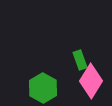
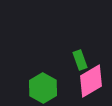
pink diamond: rotated 28 degrees clockwise
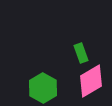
green rectangle: moved 1 px right, 7 px up
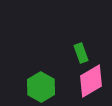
green hexagon: moved 2 px left, 1 px up
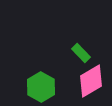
green rectangle: rotated 24 degrees counterclockwise
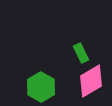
green rectangle: rotated 18 degrees clockwise
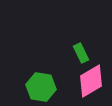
green hexagon: rotated 20 degrees counterclockwise
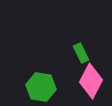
pink diamond: rotated 32 degrees counterclockwise
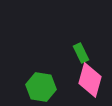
pink diamond: moved 1 px left, 1 px up; rotated 12 degrees counterclockwise
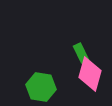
pink diamond: moved 6 px up
